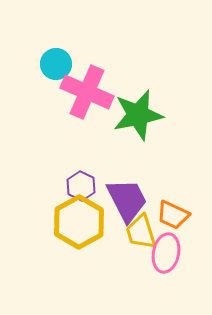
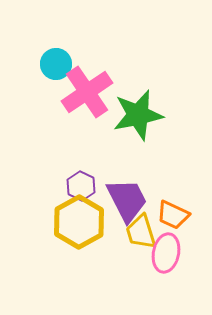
pink cross: rotated 33 degrees clockwise
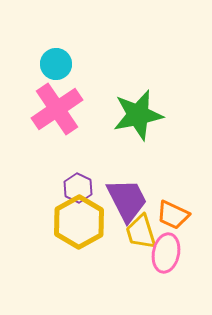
pink cross: moved 30 px left, 17 px down
purple hexagon: moved 3 px left, 2 px down
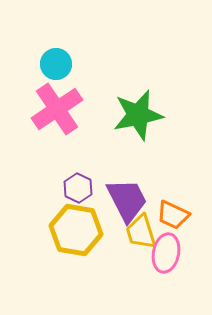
yellow hexagon: moved 3 px left, 8 px down; rotated 21 degrees counterclockwise
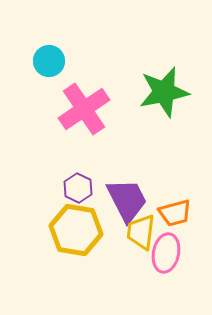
cyan circle: moved 7 px left, 3 px up
pink cross: moved 27 px right
green star: moved 26 px right, 23 px up
orange trapezoid: moved 2 px right, 2 px up; rotated 40 degrees counterclockwise
yellow trapezoid: rotated 24 degrees clockwise
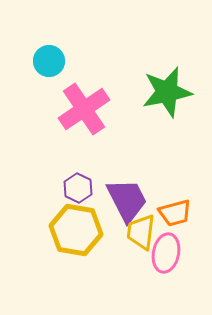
green star: moved 3 px right
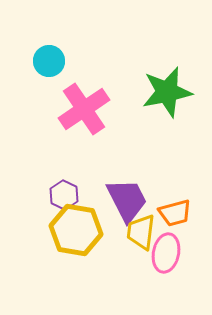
purple hexagon: moved 14 px left, 7 px down
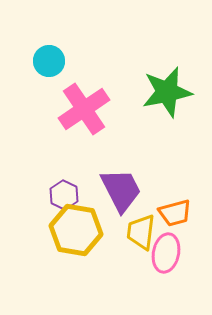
purple trapezoid: moved 6 px left, 10 px up
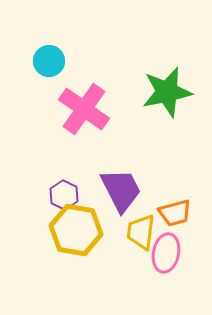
pink cross: rotated 21 degrees counterclockwise
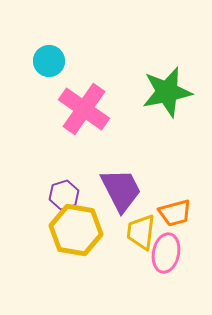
purple hexagon: rotated 16 degrees clockwise
